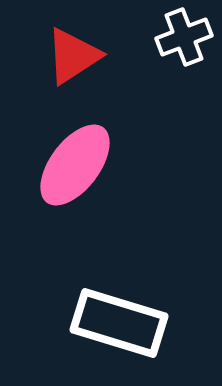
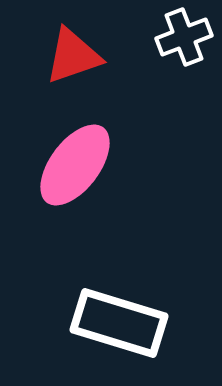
red triangle: rotated 14 degrees clockwise
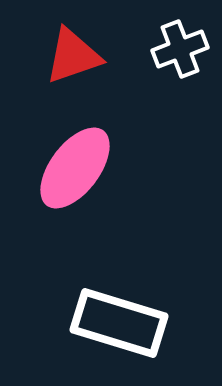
white cross: moved 4 px left, 12 px down
pink ellipse: moved 3 px down
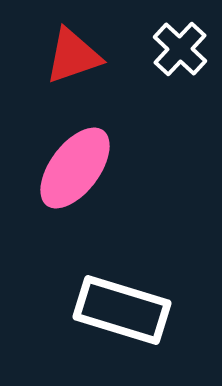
white cross: rotated 26 degrees counterclockwise
white rectangle: moved 3 px right, 13 px up
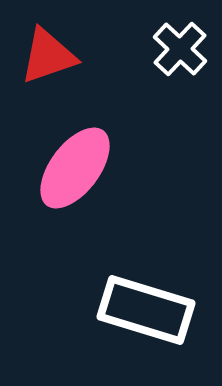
red triangle: moved 25 px left
white rectangle: moved 24 px right
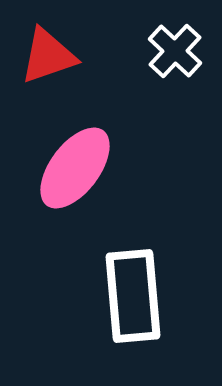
white cross: moved 5 px left, 2 px down
white rectangle: moved 13 px left, 14 px up; rotated 68 degrees clockwise
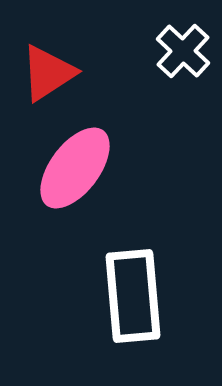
white cross: moved 8 px right
red triangle: moved 17 px down; rotated 14 degrees counterclockwise
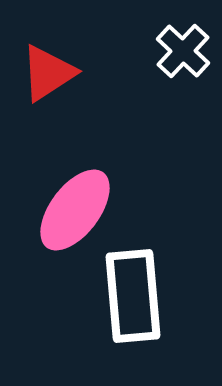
pink ellipse: moved 42 px down
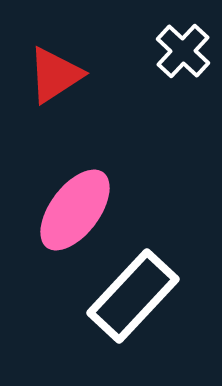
red triangle: moved 7 px right, 2 px down
white rectangle: rotated 48 degrees clockwise
